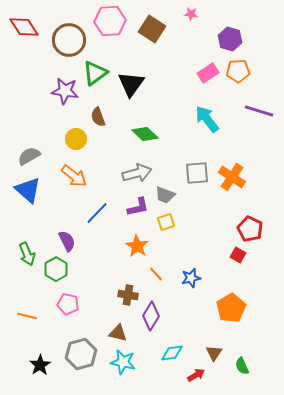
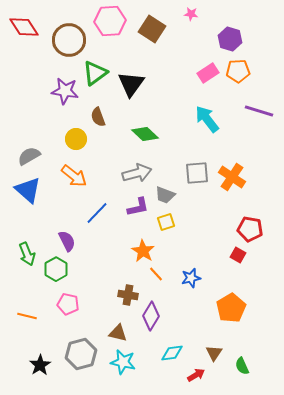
red pentagon at (250, 229): rotated 15 degrees counterclockwise
orange star at (137, 246): moved 6 px right, 5 px down
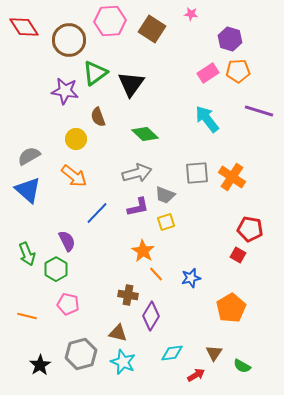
cyan star at (123, 362): rotated 10 degrees clockwise
green semicircle at (242, 366): rotated 36 degrees counterclockwise
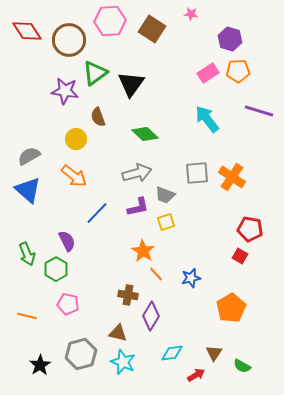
red diamond at (24, 27): moved 3 px right, 4 px down
red square at (238, 255): moved 2 px right, 1 px down
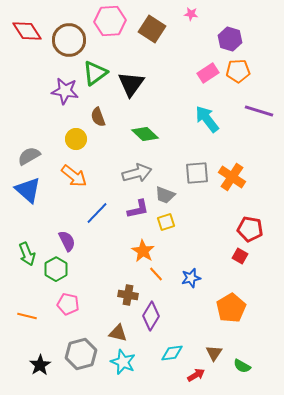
purple L-shape at (138, 207): moved 2 px down
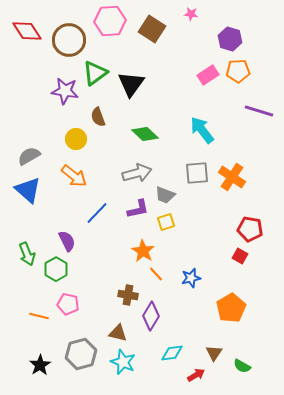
pink rectangle at (208, 73): moved 2 px down
cyan arrow at (207, 119): moved 5 px left, 11 px down
orange line at (27, 316): moved 12 px right
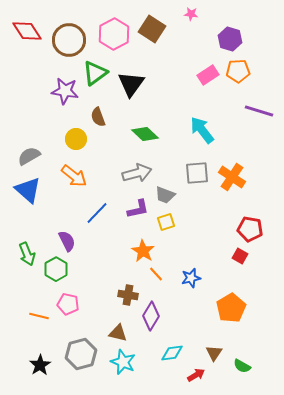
pink hexagon at (110, 21): moved 4 px right, 13 px down; rotated 24 degrees counterclockwise
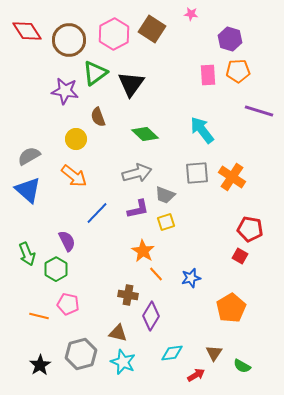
pink rectangle at (208, 75): rotated 60 degrees counterclockwise
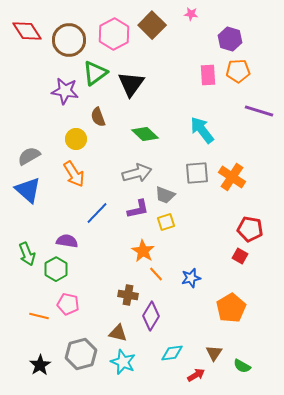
brown square at (152, 29): moved 4 px up; rotated 12 degrees clockwise
orange arrow at (74, 176): moved 2 px up; rotated 20 degrees clockwise
purple semicircle at (67, 241): rotated 55 degrees counterclockwise
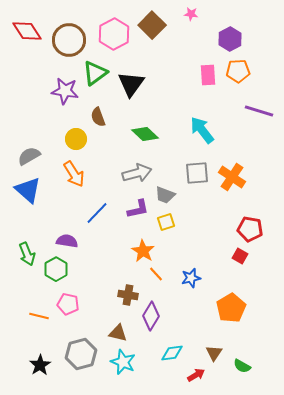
purple hexagon at (230, 39): rotated 15 degrees clockwise
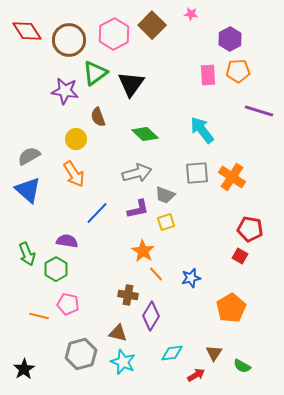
black star at (40, 365): moved 16 px left, 4 px down
